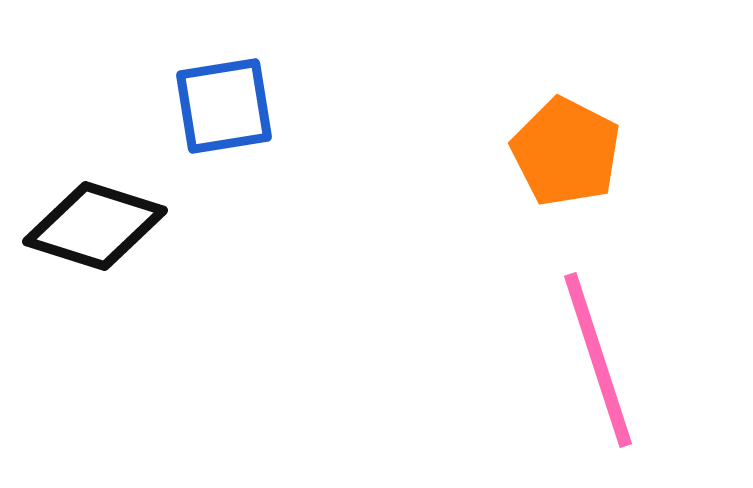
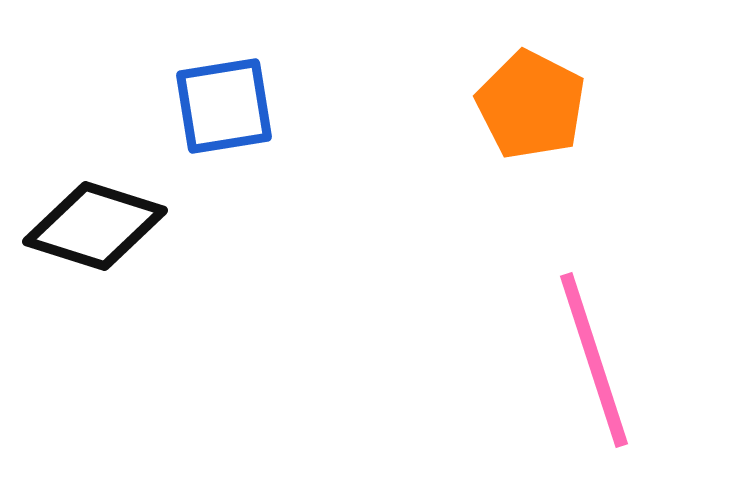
orange pentagon: moved 35 px left, 47 px up
pink line: moved 4 px left
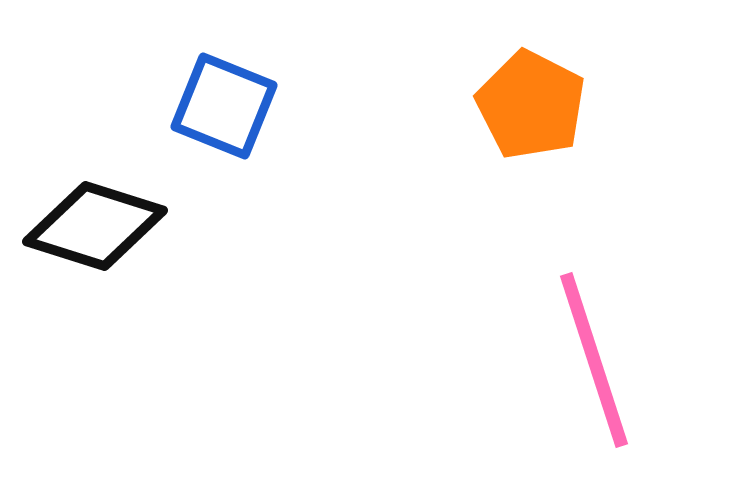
blue square: rotated 31 degrees clockwise
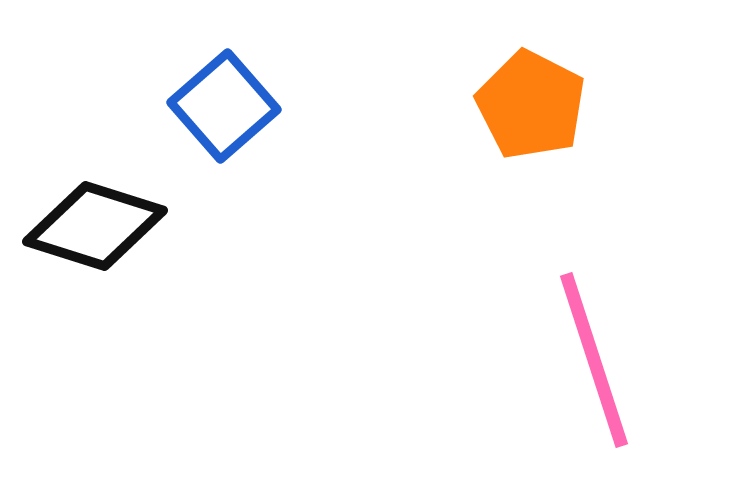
blue square: rotated 27 degrees clockwise
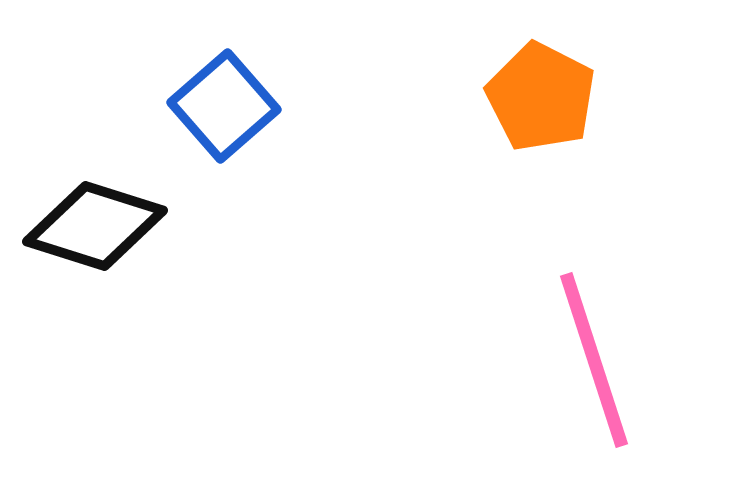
orange pentagon: moved 10 px right, 8 px up
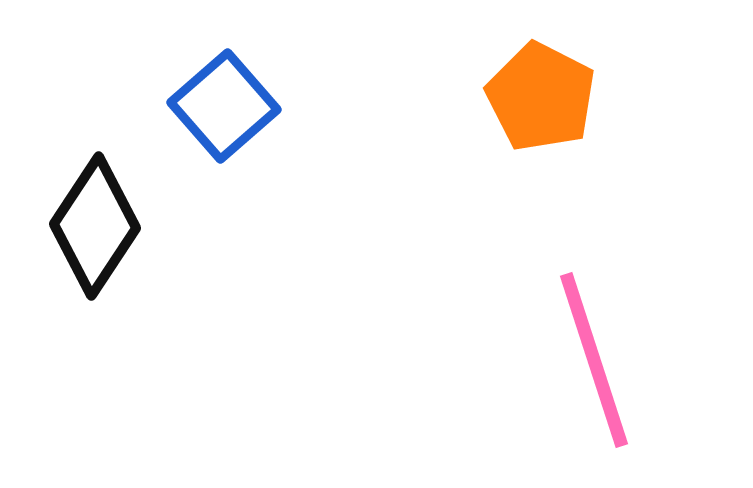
black diamond: rotated 74 degrees counterclockwise
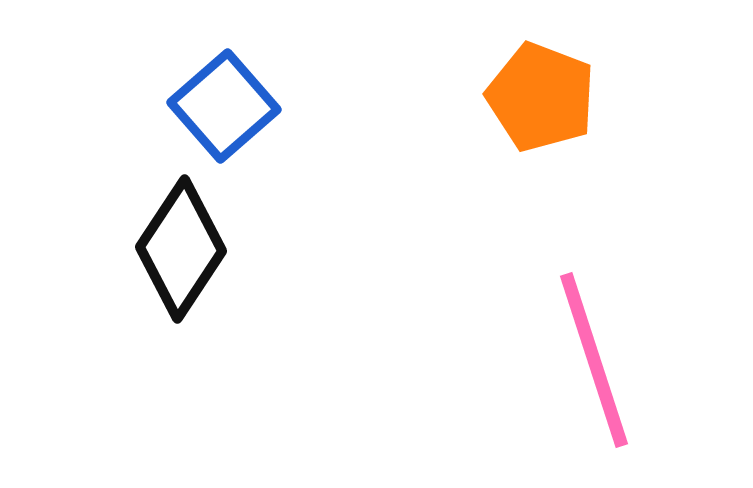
orange pentagon: rotated 6 degrees counterclockwise
black diamond: moved 86 px right, 23 px down
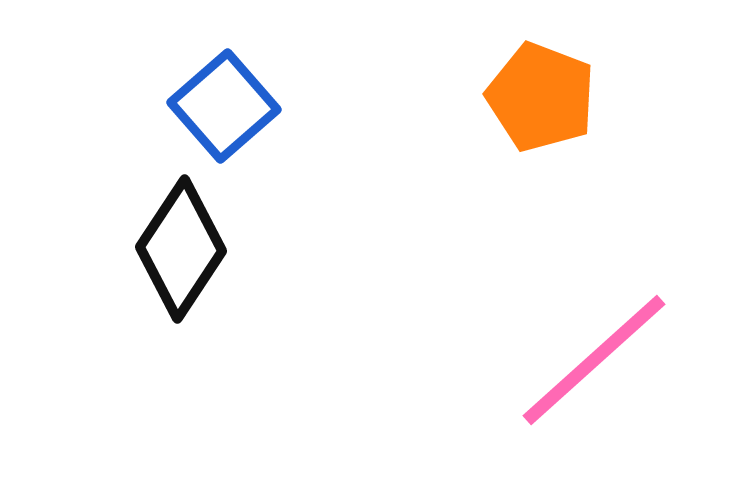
pink line: rotated 66 degrees clockwise
